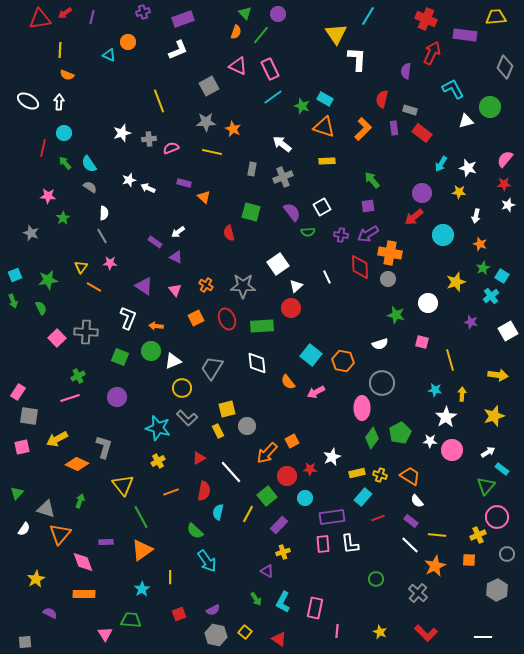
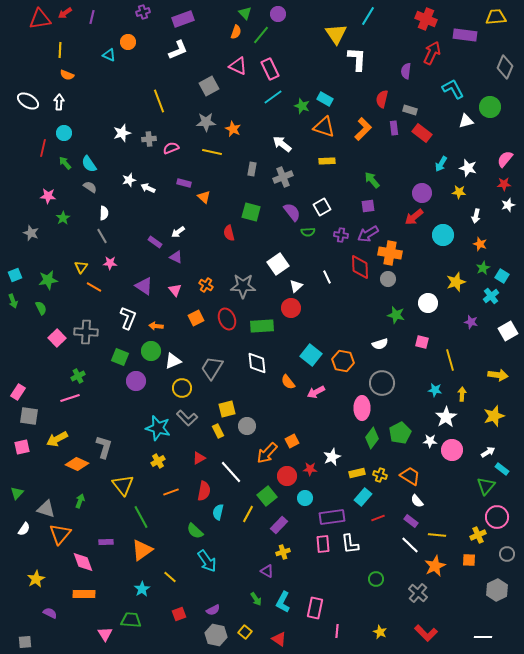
purple circle at (117, 397): moved 19 px right, 16 px up
yellow line at (170, 577): rotated 48 degrees counterclockwise
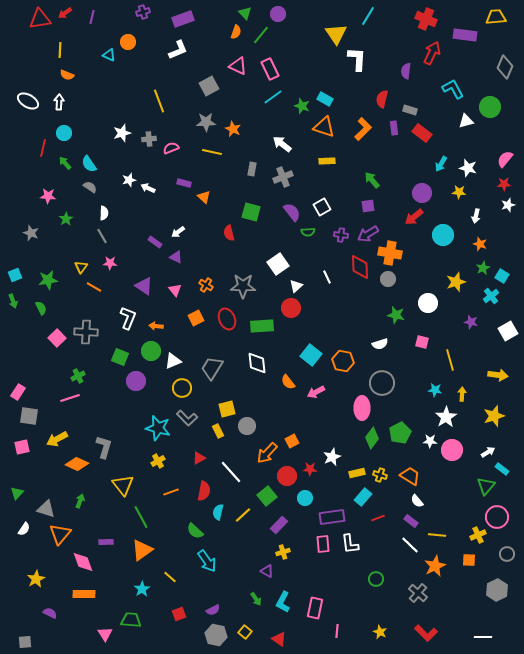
green star at (63, 218): moved 3 px right, 1 px down
yellow line at (248, 514): moved 5 px left, 1 px down; rotated 18 degrees clockwise
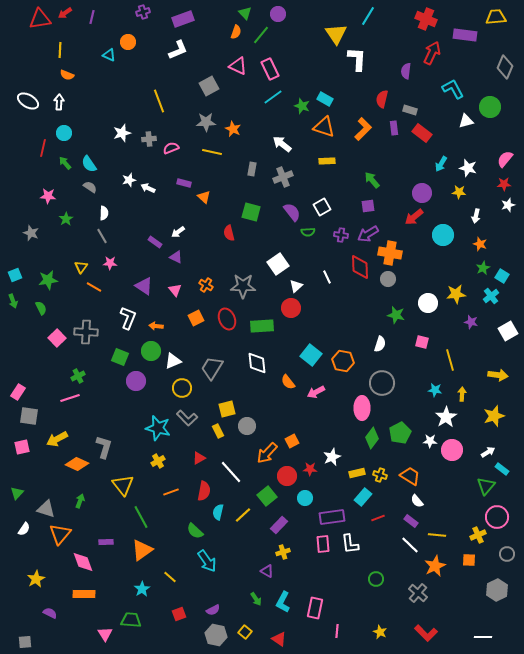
yellow star at (456, 282): moved 12 px down; rotated 12 degrees clockwise
white semicircle at (380, 344): rotated 56 degrees counterclockwise
